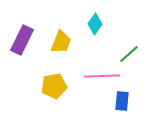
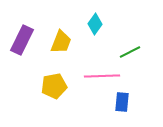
green line: moved 1 px right, 2 px up; rotated 15 degrees clockwise
blue rectangle: moved 1 px down
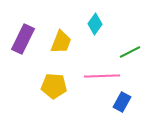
purple rectangle: moved 1 px right, 1 px up
yellow pentagon: rotated 15 degrees clockwise
blue rectangle: rotated 24 degrees clockwise
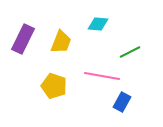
cyan diamond: moved 3 px right; rotated 60 degrees clockwise
pink line: rotated 12 degrees clockwise
yellow pentagon: rotated 15 degrees clockwise
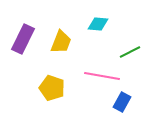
yellow pentagon: moved 2 px left, 2 px down
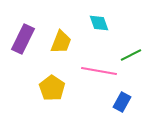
cyan diamond: moved 1 px right, 1 px up; rotated 65 degrees clockwise
green line: moved 1 px right, 3 px down
pink line: moved 3 px left, 5 px up
yellow pentagon: rotated 15 degrees clockwise
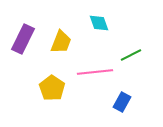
pink line: moved 4 px left, 1 px down; rotated 16 degrees counterclockwise
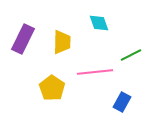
yellow trapezoid: moved 1 px right; rotated 20 degrees counterclockwise
